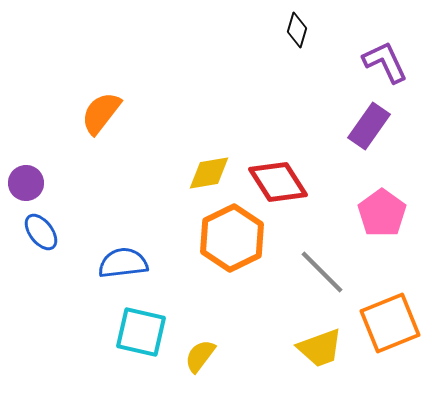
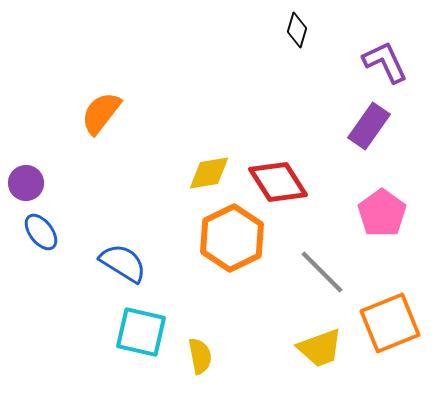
blue semicircle: rotated 39 degrees clockwise
yellow semicircle: rotated 132 degrees clockwise
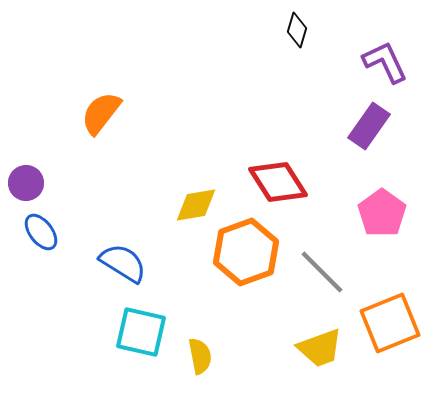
yellow diamond: moved 13 px left, 32 px down
orange hexagon: moved 14 px right, 14 px down; rotated 6 degrees clockwise
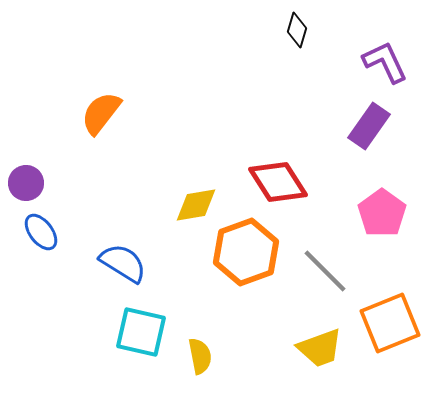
gray line: moved 3 px right, 1 px up
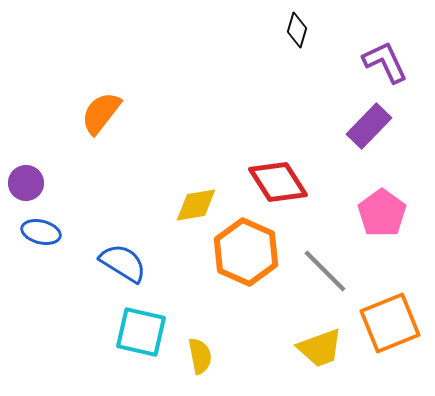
purple rectangle: rotated 9 degrees clockwise
blue ellipse: rotated 39 degrees counterclockwise
orange hexagon: rotated 16 degrees counterclockwise
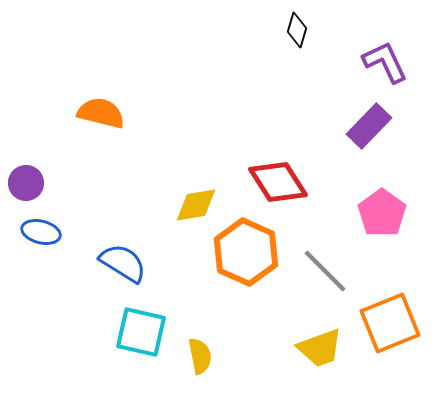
orange semicircle: rotated 66 degrees clockwise
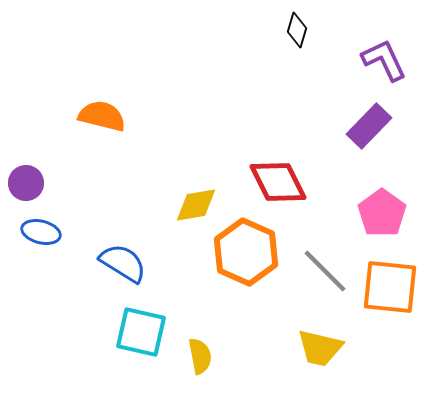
purple L-shape: moved 1 px left, 2 px up
orange semicircle: moved 1 px right, 3 px down
red diamond: rotated 6 degrees clockwise
orange square: moved 36 px up; rotated 28 degrees clockwise
yellow trapezoid: rotated 33 degrees clockwise
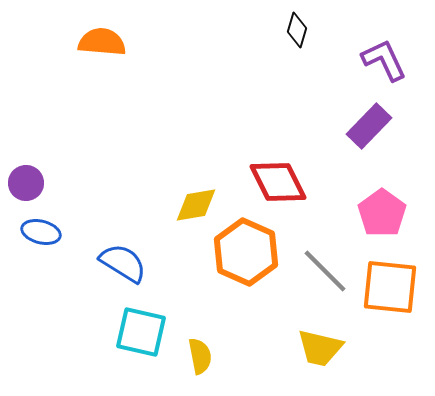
orange semicircle: moved 74 px up; rotated 9 degrees counterclockwise
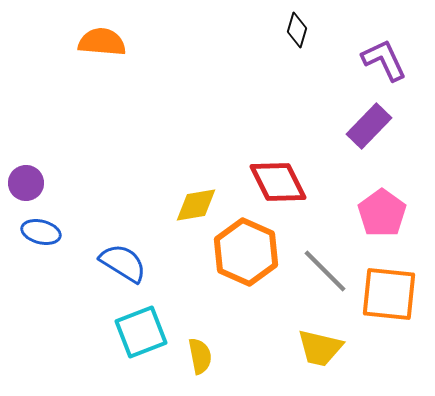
orange square: moved 1 px left, 7 px down
cyan square: rotated 34 degrees counterclockwise
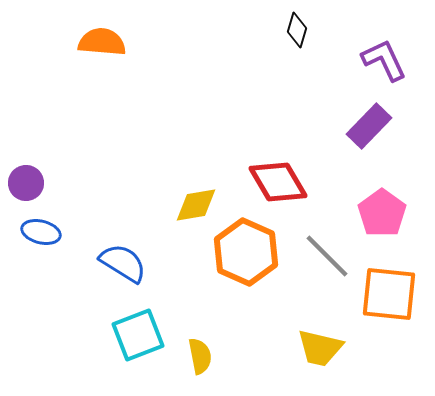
red diamond: rotated 4 degrees counterclockwise
gray line: moved 2 px right, 15 px up
cyan square: moved 3 px left, 3 px down
